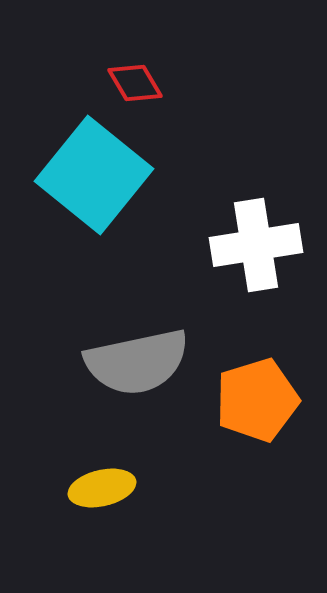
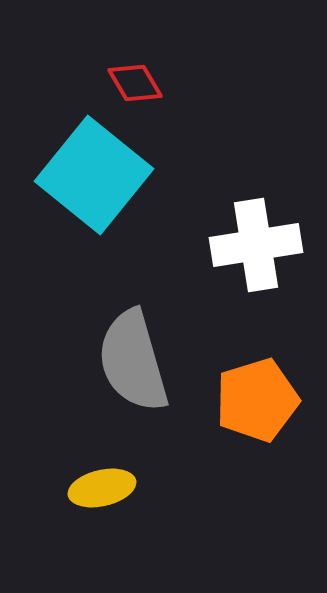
gray semicircle: moved 4 px left, 1 px up; rotated 86 degrees clockwise
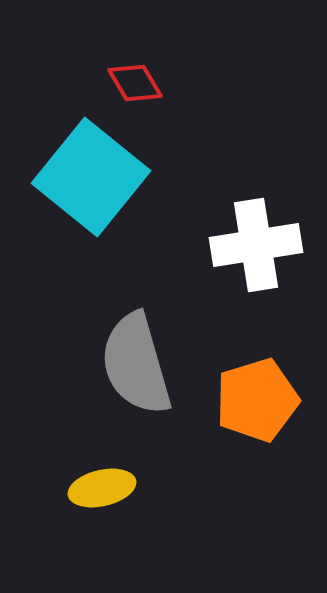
cyan square: moved 3 px left, 2 px down
gray semicircle: moved 3 px right, 3 px down
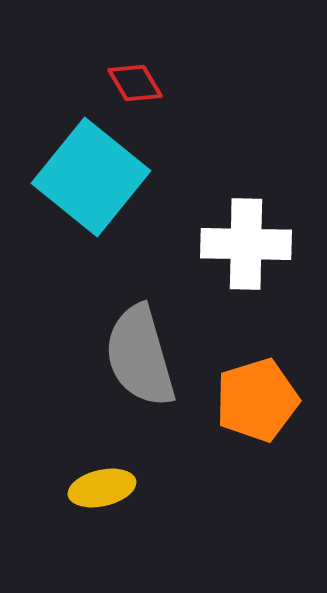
white cross: moved 10 px left, 1 px up; rotated 10 degrees clockwise
gray semicircle: moved 4 px right, 8 px up
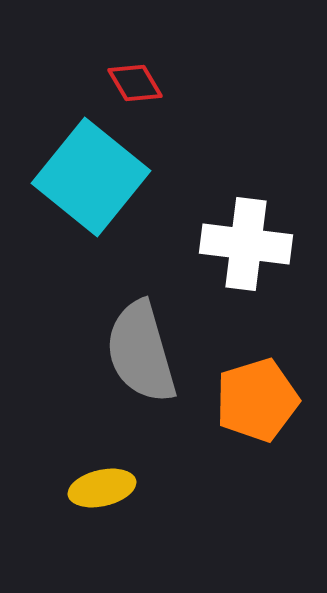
white cross: rotated 6 degrees clockwise
gray semicircle: moved 1 px right, 4 px up
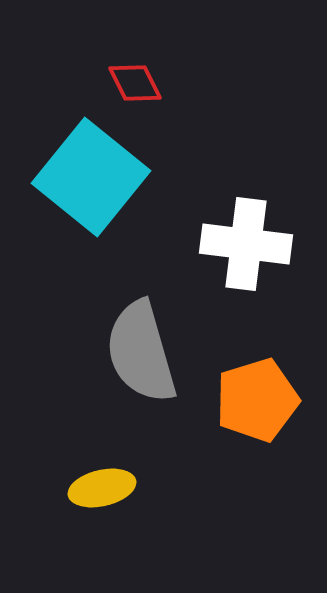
red diamond: rotated 4 degrees clockwise
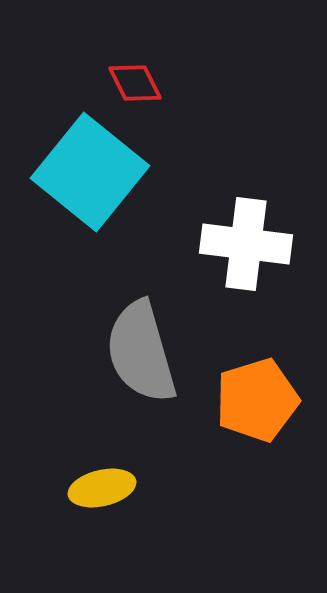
cyan square: moved 1 px left, 5 px up
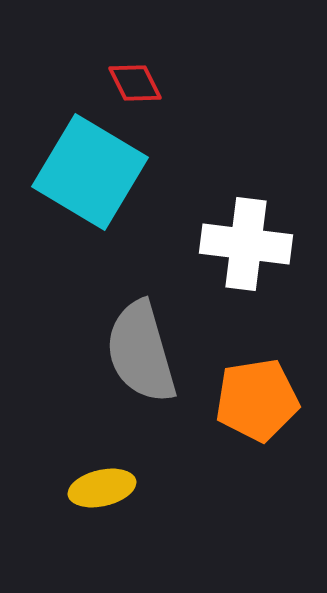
cyan square: rotated 8 degrees counterclockwise
orange pentagon: rotated 8 degrees clockwise
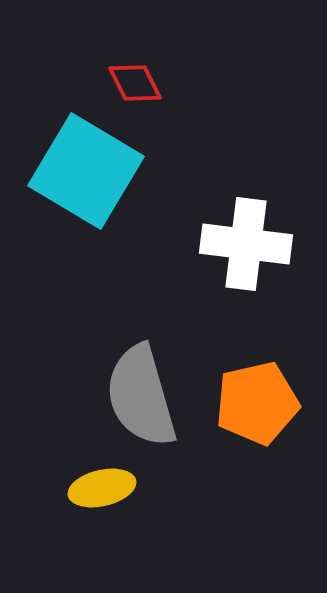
cyan square: moved 4 px left, 1 px up
gray semicircle: moved 44 px down
orange pentagon: moved 3 px down; rotated 4 degrees counterclockwise
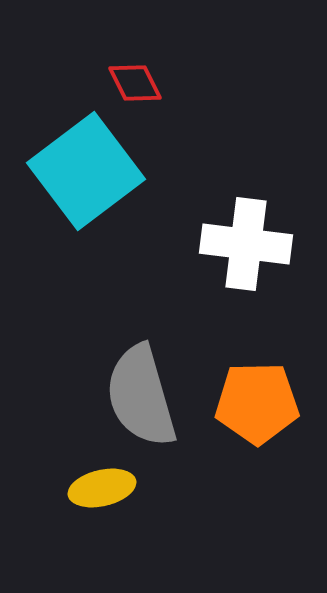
cyan square: rotated 22 degrees clockwise
orange pentagon: rotated 12 degrees clockwise
